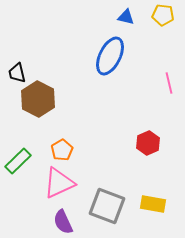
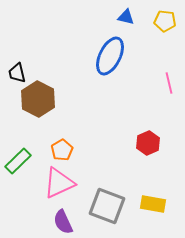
yellow pentagon: moved 2 px right, 6 px down
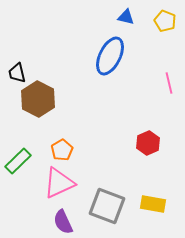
yellow pentagon: rotated 15 degrees clockwise
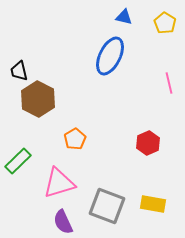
blue triangle: moved 2 px left
yellow pentagon: moved 2 px down; rotated 10 degrees clockwise
black trapezoid: moved 2 px right, 2 px up
orange pentagon: moved 13 px right, 11 px up
pink triangle: rotated 8 degrees clockwise
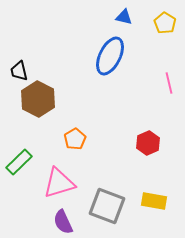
green rectangle: moved 1 px right, 1 px down
yellow rectangle: moved 1 px right, 3 px up
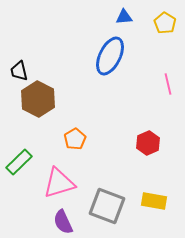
blue triangle: rotated 18 degrees counterclockwise
pink line: moved 1 px left, 1 px down
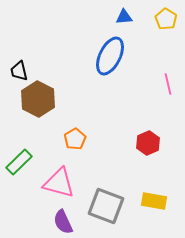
yellow pentagon: moved 1 px right, 4 px up
pink triangle: rotated 32 degrees clockwise
gray square: moved 1 px left
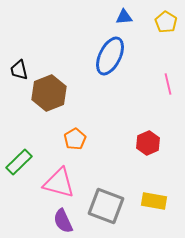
yellow pentagon: moved 3 px down
black trapezoid: moved 1 px up
brown hexagon: moved 11 px right, 6 px up; rotated 12 degrees clockwise
purple semicircle: moved 1 px up
